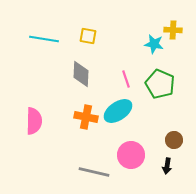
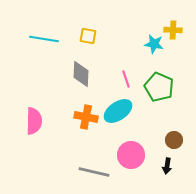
green pentagon: moved 1 px left, 3 px down
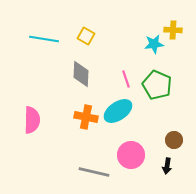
yellow square: moved 2 px left; rotated 18 degrees clockwise
cyan star: rotated 18 degrees counterclockwise
green pentagon: moved 2 px left, 2 px up
pink semicircle: moved 2 px left, 1 px up
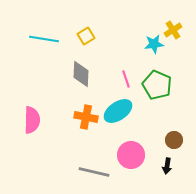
yellow cross: rotated 36 degrees counterclockwise
yellow square: rotated 30 degrees clockwise
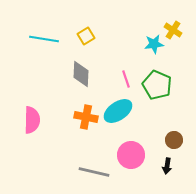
yellow cross: rotated 24 degrees counterclockwise
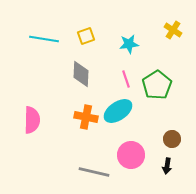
yellow square: rotated 12 degrees clockwise
cyan star: moved 25 px left
green pentagon: rotated 16 degrees clockwise
brown circle: moved 2 px left, 1 px up
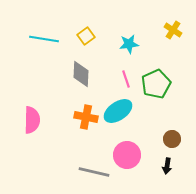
yellow square: rotated 18 degrees counterclockwise
green pentagon: moved 1 px left, 1 px up; rotated 8 degrees clockwise
pink circle: moved 4 px left
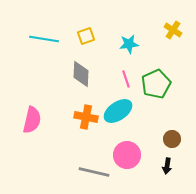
yellow square: rotated 18 degrees clockwise
pink semicircle: rotated 12 degrees clockwise
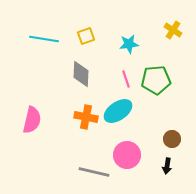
green pentagon: moved 4 px up; rotated 20 degrees clockwise
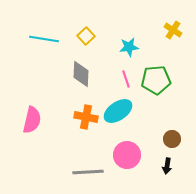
yellow square: rotated 24 degrees counterclockwise
cyan star: moved 3 px down
gray line: moved 6 px left; rotated 16 degrees counterclockwise
